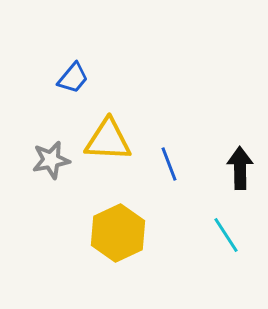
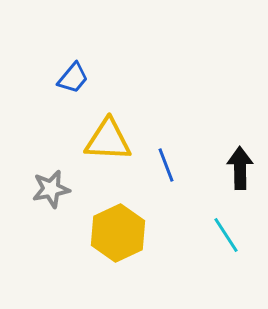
gray star: moved 29 px down
blue line: moved 3 px left, 1 px down
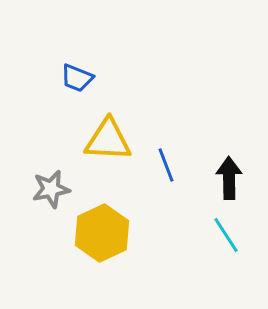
blue trapezoid: moved 4 px right; rotated 72 degrees clockwise
black arrow: moved 11 px left, 10 px down
yellow hexagon: moved 16 px left
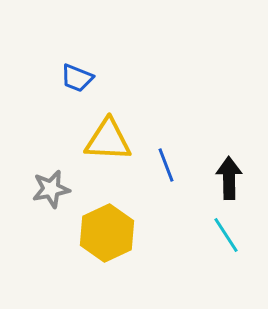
yellow hexagon: moved 5 px right
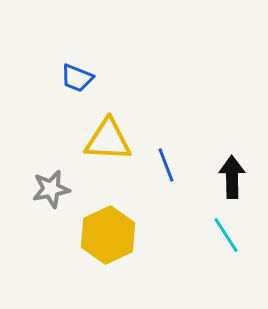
black arrow: moved 3 px right, 1 px up
yellow hexagon: moved 1 px right, 2 px down
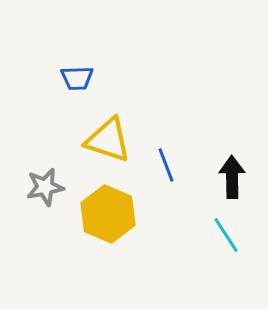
blue trapezoid: rotated 24 degrees counterclockwise
yellow triangle: rotated 15 degrees clockwise
gray star: moved 6 px left, 2 px up
yellow hexagon: moved 21 px up; rotated 12 degrees counterclockwise
